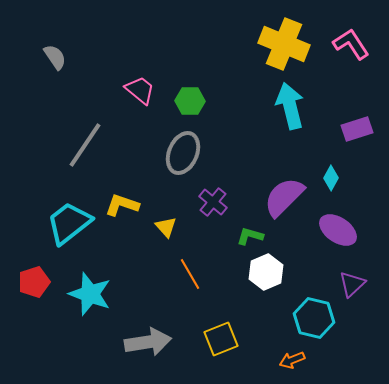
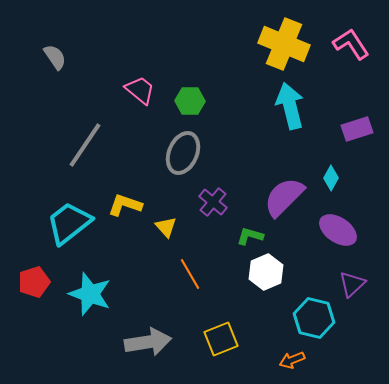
yellow L-shape: moved 3 px right
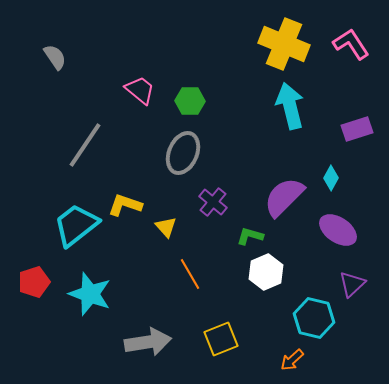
cyan trapezoid: moved 7 px right, 2 px down
orange arrow: rotated 20 degrees counterclockwise
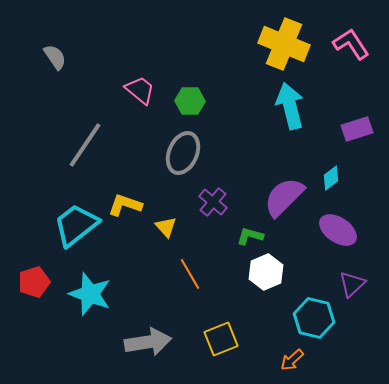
cyan diamond: rotated 25 degrees clockwise
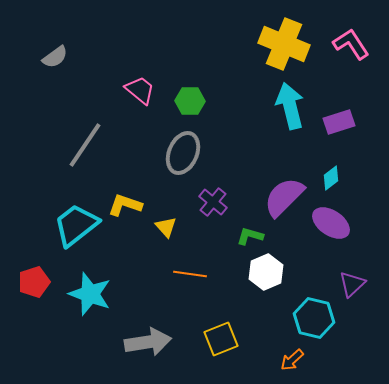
gray semicircle: rotated 88 degrees clockwise
purple rectangle: moved 18 px left, 7 px up
purple ellipse: moved 7 px left, 7 px up
orange line: rotated 52 degrees counterclockwise
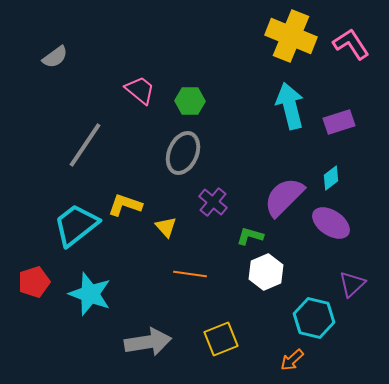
yellow cross: moved 7 px right, 8 px up
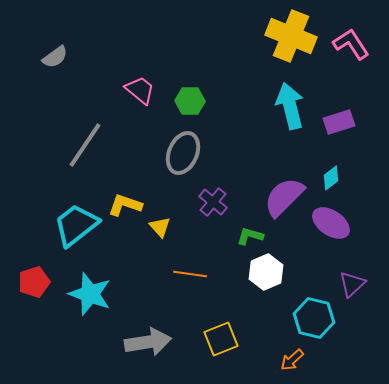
yellow triangle: moved 6 px left
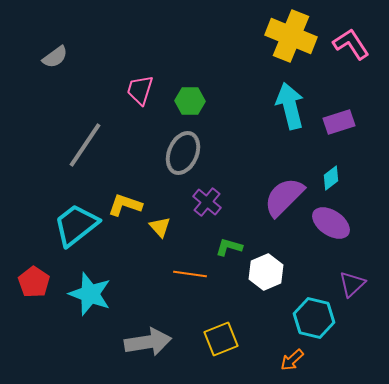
pink trapezoid: rotated 112 degrees counterclockwise
purple cross: moved 6 px left
green L-shape: moved 21 px left, 11 px down
red pentagon: rotated 20 degrees counterclockwise
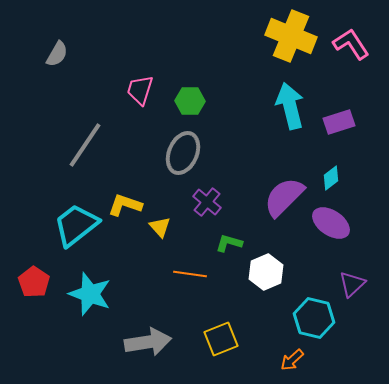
gray semicircle: moved 2 px right, 3 px up; rotated 24 degrees counterclockwise
green L-shape: moved 4 px up
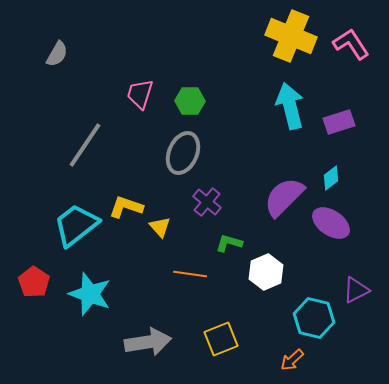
pink trapezoid: moved 4 px down
yellow L-shape: moved 1 px right, 2 px down
purple triangle: moved 4 px right, 6 px down; rotated 16 degrees clockwise
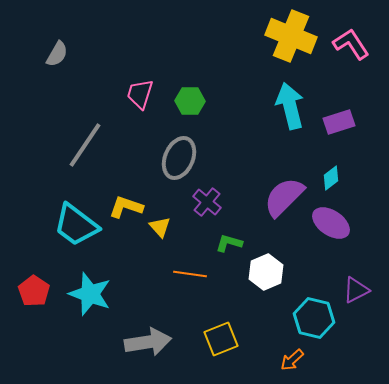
gray ellipse: moved 4 px left, 5 px down
cyan trapezoid: rotated 105 degrees counterclockwise
red pentagon: moved 9 px down
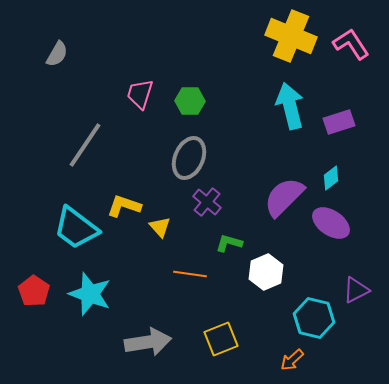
gray ellipse: moved 10 px right
yellow L-shape: moved 2 px left, 1 px up
cyan trapezoid: moved 3 px down
